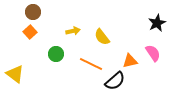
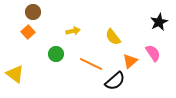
black star: moved 2 px right, 1 px up
orange square: moved 2 px left
yellow semicircle: moved 11 px right
orange triangle: rotated 28 degrees counterclockwise
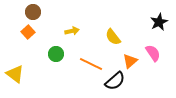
yellow arrow: moved 1 px left
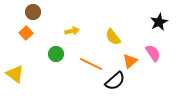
orange square: moved 2 px left, 1 px down
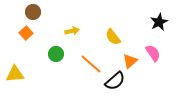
orange line: rotated 15 degrees clockwise
yellow triangle: rotated 42 degrees counterclockwise
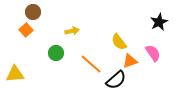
orange square: moved 3 px up
yellow semicircle: moved 6 px right, 5 px down
green circle: moved 1 px up
orange triangle: rotated 21 degrees clockwise
black semicircle: moved 1 px right, 1 px up
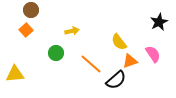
brown circle: moved 2 px left, 2 px up
pink semicircle: moved 1 px down
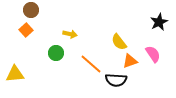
yellow arrow: moved 2 px left, 3 px down; rotated 24 degrees clockwise
black semicircle: rotated 45 degrees clockwise
